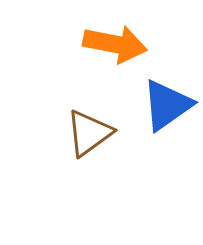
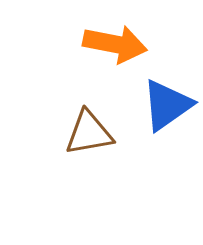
brown triangle: rotated 26 degrees clockwise
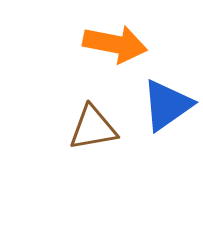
brown triangle: moved 4 px right, 5 px up
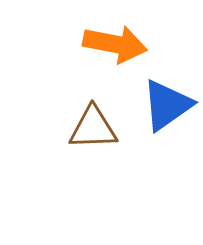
brown triangle: rotated 8 degrees clockwise
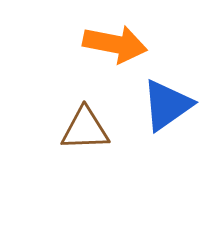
brown triangle: moved 8 px left, 1 px down
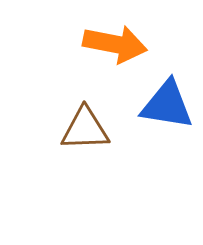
blue triangle: rotated 44 degrees clockwise
